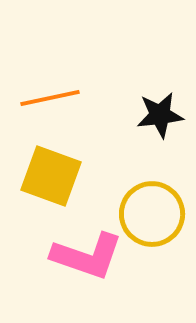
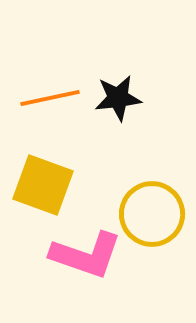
black star: moved 42 px left, 17 px up
yellow square: moved 8 px left, 9 px down
pink L-shape: moved 1 px left, 1 px up
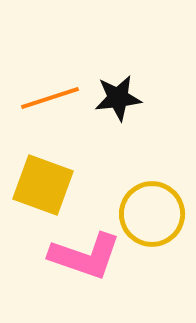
orange line: rotated 6 degrees counterclockwise
pink L-shape: moved 1 px left, 1 px down
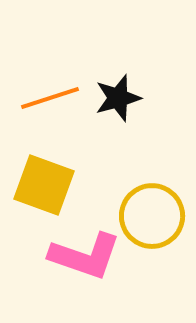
black star: rotated 9 degrees counterclockwise
yellow square: moved 1 px right
yellow circle: moved 2 px down
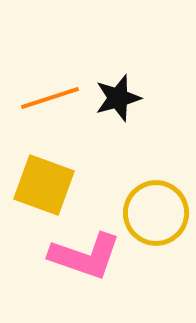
yellow circle: moved 4 px right, 3 px up
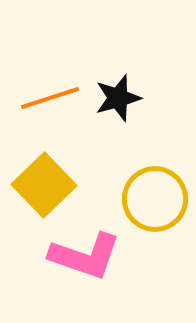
yellow square: rotated 26 degrees clockwise
yellow circle: moved 1 px left, 14 px up
